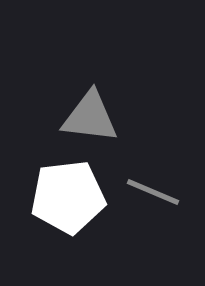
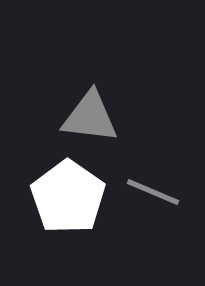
white pentagon: rotated 30 degrees counterclockwise
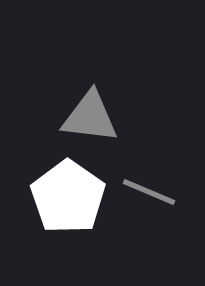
gray line: moved 4 px left
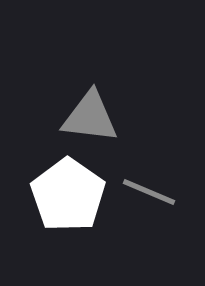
white pentagon: moved 2 px up
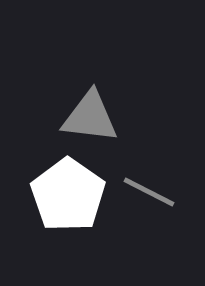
gray line: rotated 4 degrees clockwise
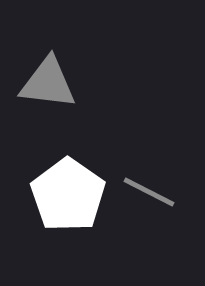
gray triangle: moved 42 px left, 34 px up
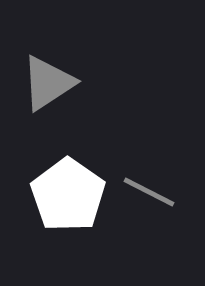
gray triangle: rotated 40 degrees counterclockwise
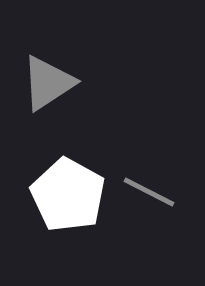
white pentagon: rotated 6 degrees counterclockwise
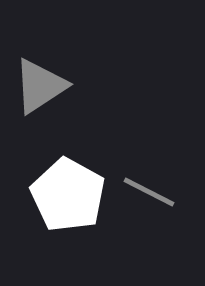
gray triangle: moved 8 px left, 3 px down
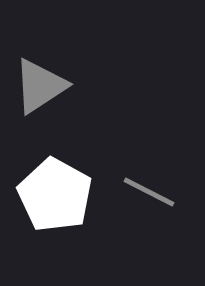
white pentagon: moved 13 px left
